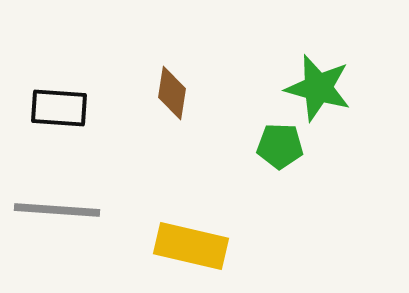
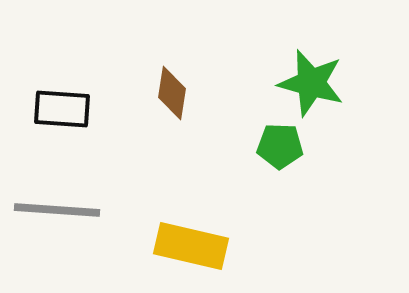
green star: moved 7 px left, 5 px up
black rectangle: moved 3 px right, 1 px down
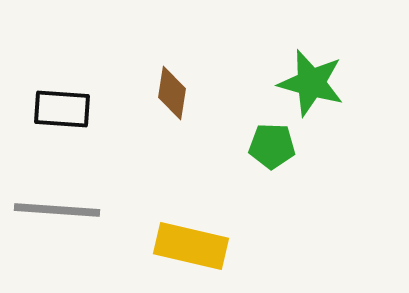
green pentagon: moved 8 px left
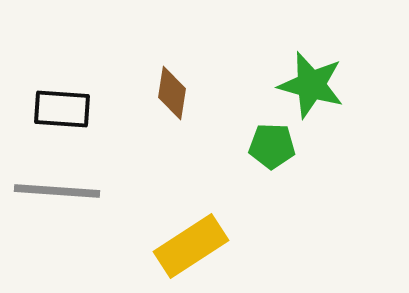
green star: moved 2 px down
gray line: moved 19 px up
yellow rectangle: rotated 46 degrees counterclockwise
